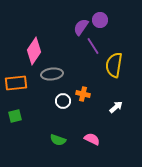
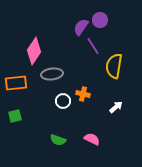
yellow semicircle: moved 1 px down
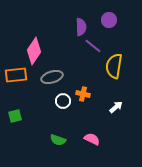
purple circle: moved 9 px right
purple semicircle: rotated 144 degrees clockwise
purple line: rotated 18 degrees counterclockwise
gray ellipse: moved 3 px down; rotated 10 degrees counterclockwise
orange rectangle: moved 8 px up
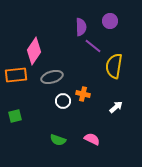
purple circle: moved 1 px right, 1 px down
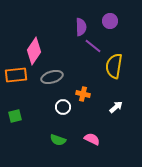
white circle: moved 6 px down
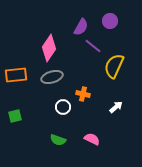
purple semicircle: rotated 30 degrees clockwise
pink diamond: moved 15 px right, 3 px up
yellow semicircle: rotated 15 degrees clockwise
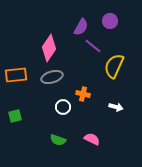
white arrow: rotated 56 degrees clockwise
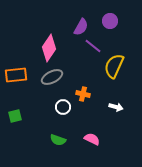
gray ellipse: rotated 10 degrees counterclockwise
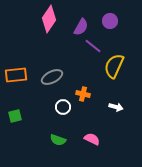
pink diamond: moved 29 px up
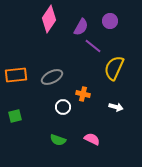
yellow semicircle: moved 2 px down
